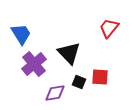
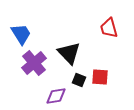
red trapezoid: rotated 55 degrees counterclockwise
purple cross: moved 1 px up
black square: moved 2 px up
purple diamond: moved 1 px right, 3 px down
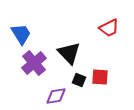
red trapezoid: rotated 100 degrees counterclockwise
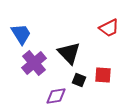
red square: moved 3 px right, 2 px up
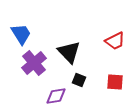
red trapezoid: moved 6 px right, 13 px down
black triangle: moved 1 px up
red square: moved 12 px right, 7 px down
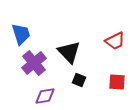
blue trapezoid: rotated 15 degrees clockwise
red square: moved 2 px right
purple diamond: moved 11 px left
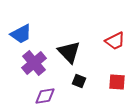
blue trapezoid: rotated 80 degrees clockwise
black square: moved 1 px down
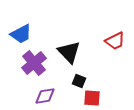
red square: moved 25 px left, 16 px down
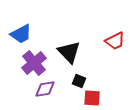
purple diamond: moved 7 px up
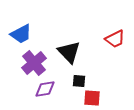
red trapezoid: moved 2 px up
black square: rotated 16 degrees counterclockwise
